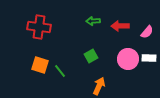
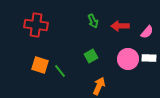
green arrow: rotated 112 degrees counterclockwise
red cross: moved 3 px left, 2 px up
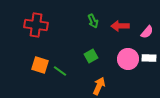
green line: rotated 16 degrees counterclockwise
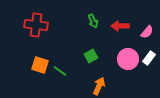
white rectangle: rotated 56 degrees counterclockwise
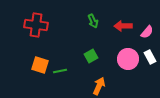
red arrow: moved 3 px right
white rectangle: moved 1 px right, 1 px up; rotated 64 degrees counterclockwise
green line: rotated 48 degrees counterclockwise
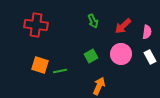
red arrow: rotated 42 degrees counterclockwise
pink semicircle: rotated 32 degrees counterclockwise
pink circle: moved 7 px left, 5 px up
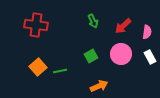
orange square: moved 2 px left, 2 px down; rotated 30 degrees clockwise
orange arrow: rotated 42 degrees clockwise
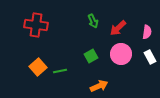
red arrow: moved 5 px left, 2 px down
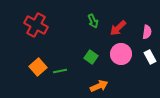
red cross: rotated 20 degrees clockwise
green square: moved 1 px down; rotated 24 degrees counterclockwise
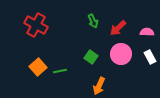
pink semicircle: rotated 96 degrees counterclockwise
orange arrow: rotated 138 degrees clockwise
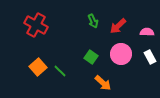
red arrow: moved 2 px up
green line: rotated 56 degrees clockwise
orange arrow: moved 4 px right, 3 px up; rotated 72 degrees counterclockwise
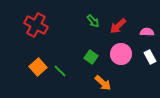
green arrow: rotated 16 degrees counterclockwise
